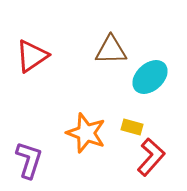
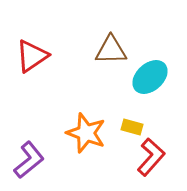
purple L-shape: rotated 33 degrees clockwise
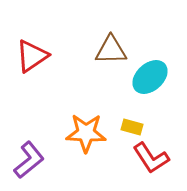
orange star: rotated 18 degrees counterclockwise
red L-shape: moved 1 px down; rotated 105 degrees clockwise
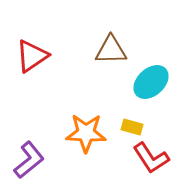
cyan ellipse: moved 1 px right, 5 px down
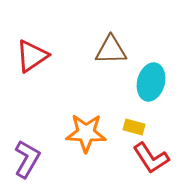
cyan ellipse: rotated 33 degrees counterclockwise
yellow rectangle: moved 2 px right
purple L-shape: moved 2 px left, 1 px up; rotated 21 degrees counterclockwise
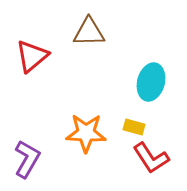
brown triangle: moved 22 px left, 18 px up
red triangle: rotated 6 degrees counterclockwise
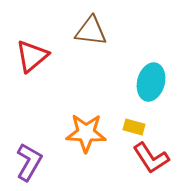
brown triangle: moved 2 px right, 1 px up; rotated 8 degrees clockwise
purple L-shape: moved 2 px right, 3 px down
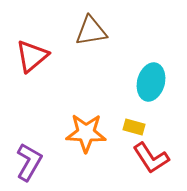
brown triangle: rotated 16 degrees counterclockwise
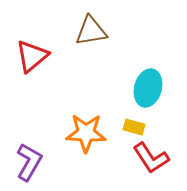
cyan ellipse: moved 3 px left, 6 px down
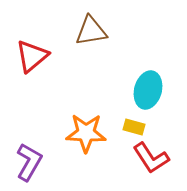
cyan ellipse: moved 2 px down
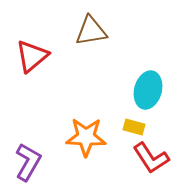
orange star: moved 4 px down
purple L-shape: moved 1 px left
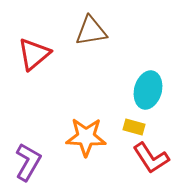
red triangle: moved 2 px right, 2 px up
